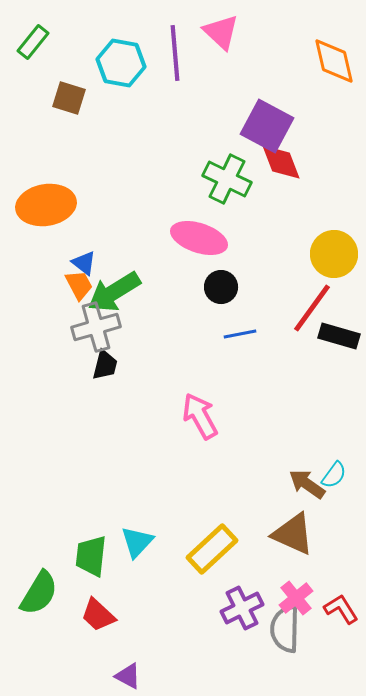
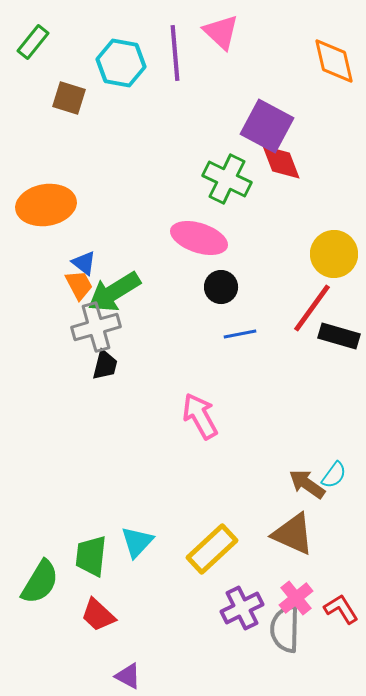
green semicircle: moved 1 px right, 11 px up
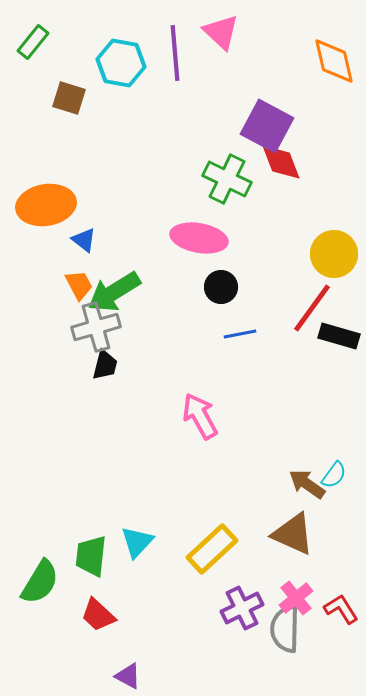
pink ellipse: rotated 8 degrees counterclockwise
blue triangle: moved 23 px up
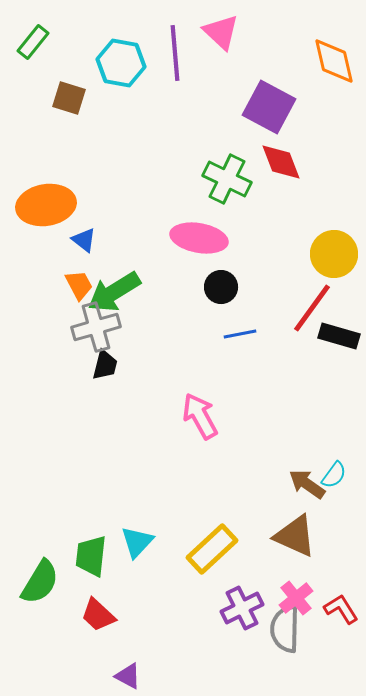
purple square: moved 2 px right, 19 px up
brown triangle: moved 2 px right, 2 px down
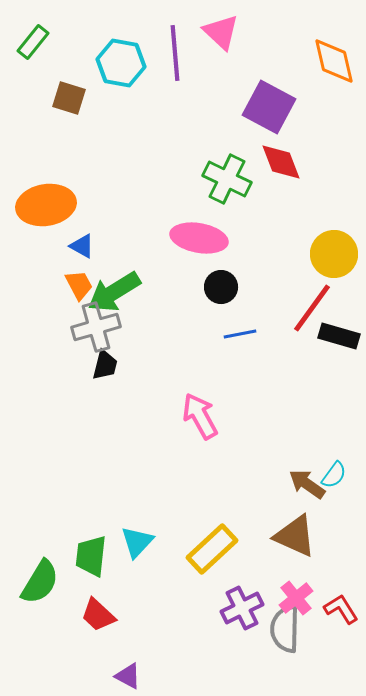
blue triangle: moved 2 px left, 6 px down; rotated 8 degrees counterclockwise
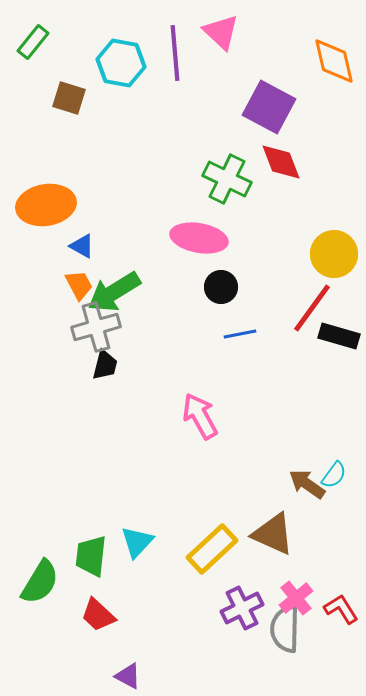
brown triangle: moved 22 px left, 2 px up
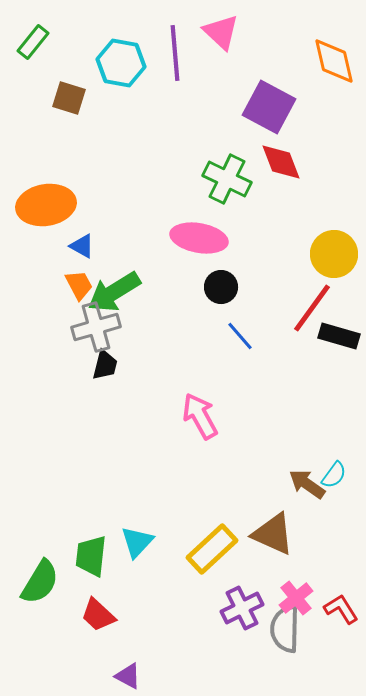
blue line: moved 2 px down; rotated 60 degrees clockwise
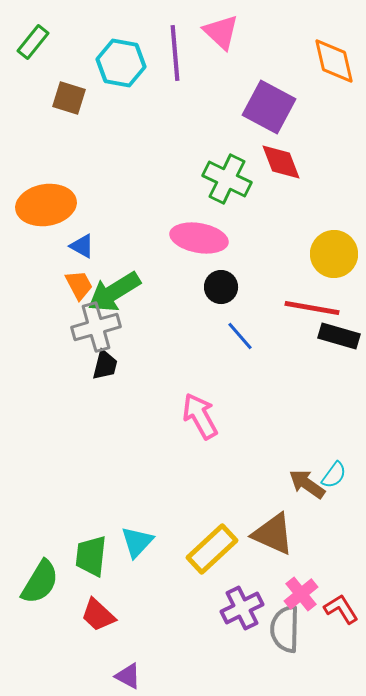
red line: rotated 64 degrees clockwise
pink cross: moved 5 px right, 4 px up
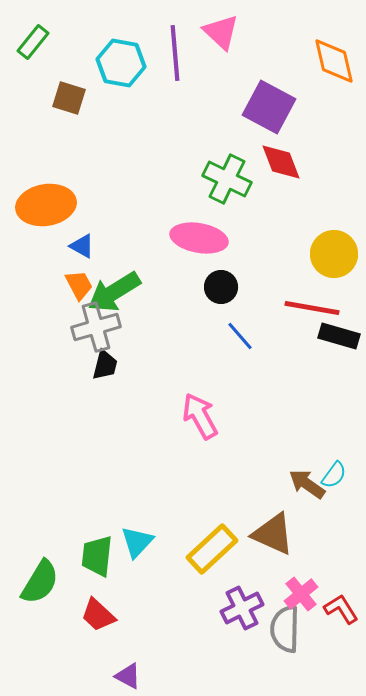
green trapezoid: moved 6 px right
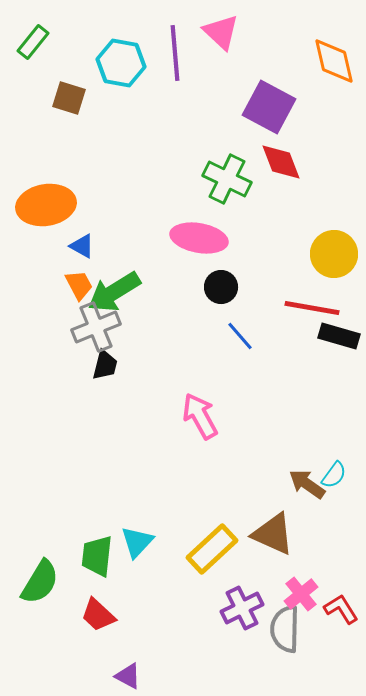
gray cross: rotated 6 degrees counterclockwise
